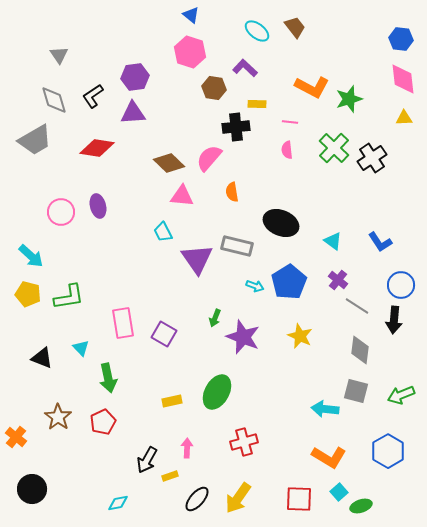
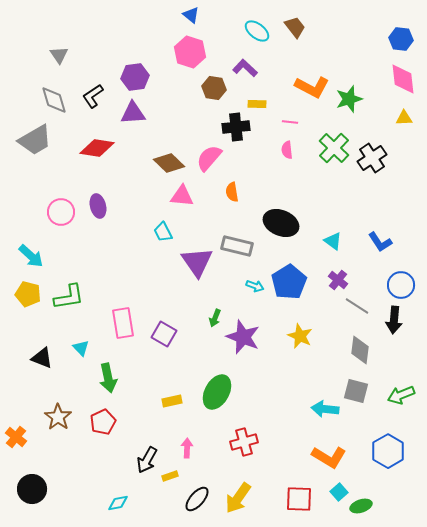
purple triangle at (197, 259): moved 3 px down
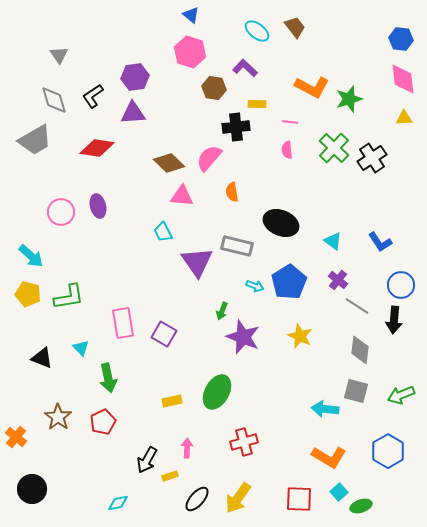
green arrow at (215, 318): moved 7 px right, 7 px up
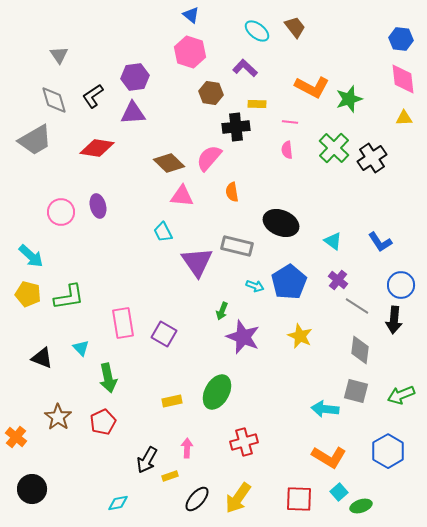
brown hexagon at (214, 88): moved 3 px left, 5 px down
